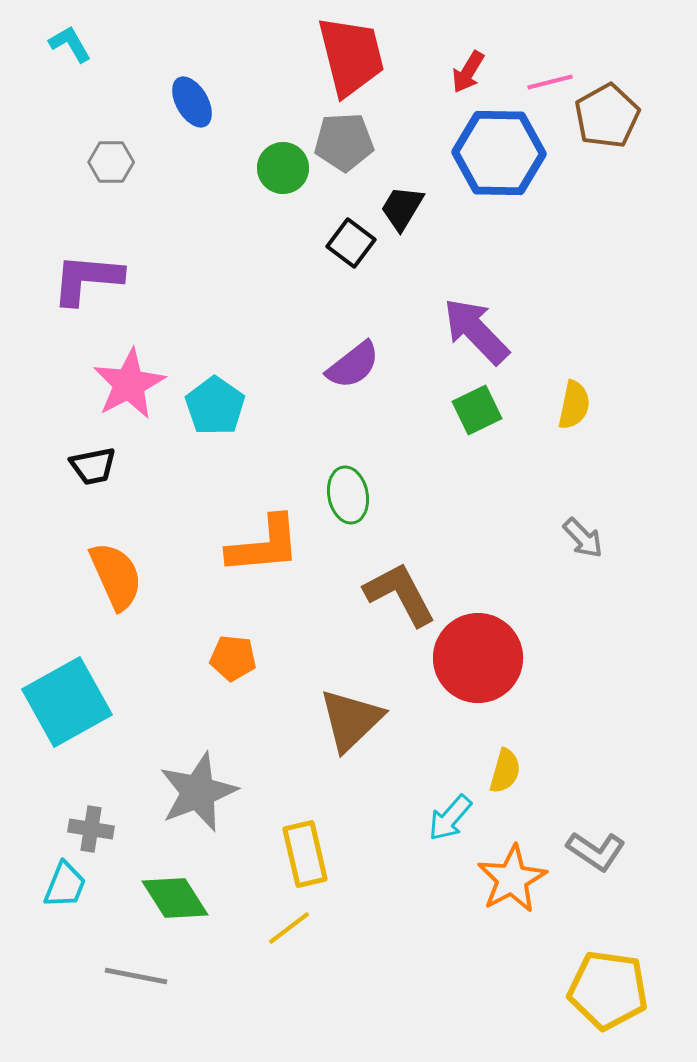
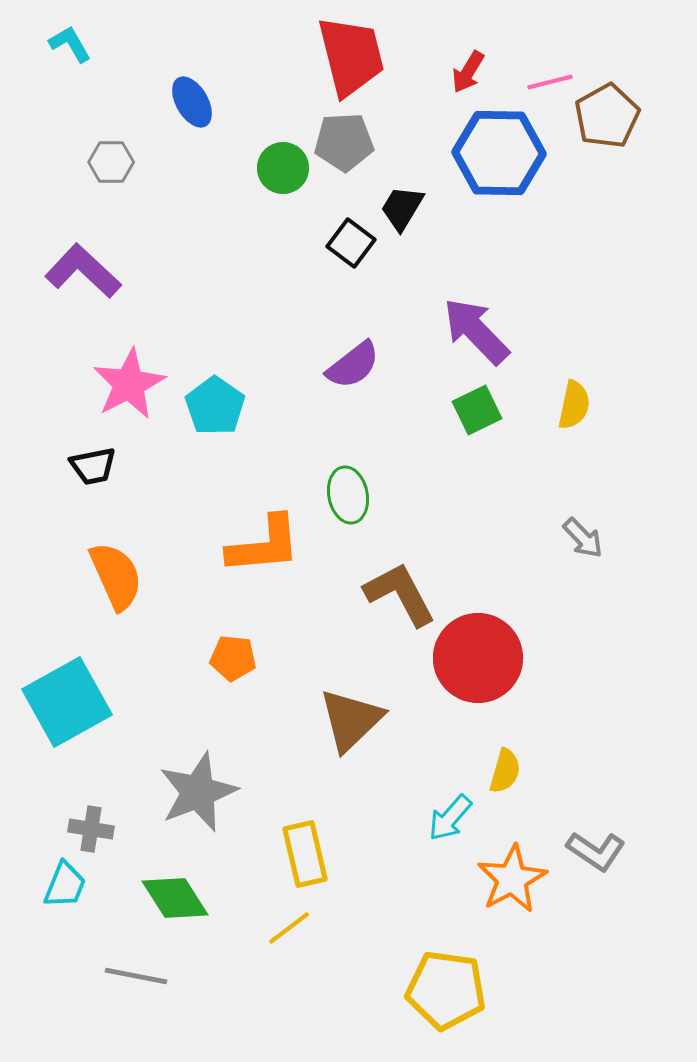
purple L-shape at (87, 279): moved 4 px left, 8 px up; rotated 38 degrees clockwise
yellow pentagon at (608, 990): moved 162 px left
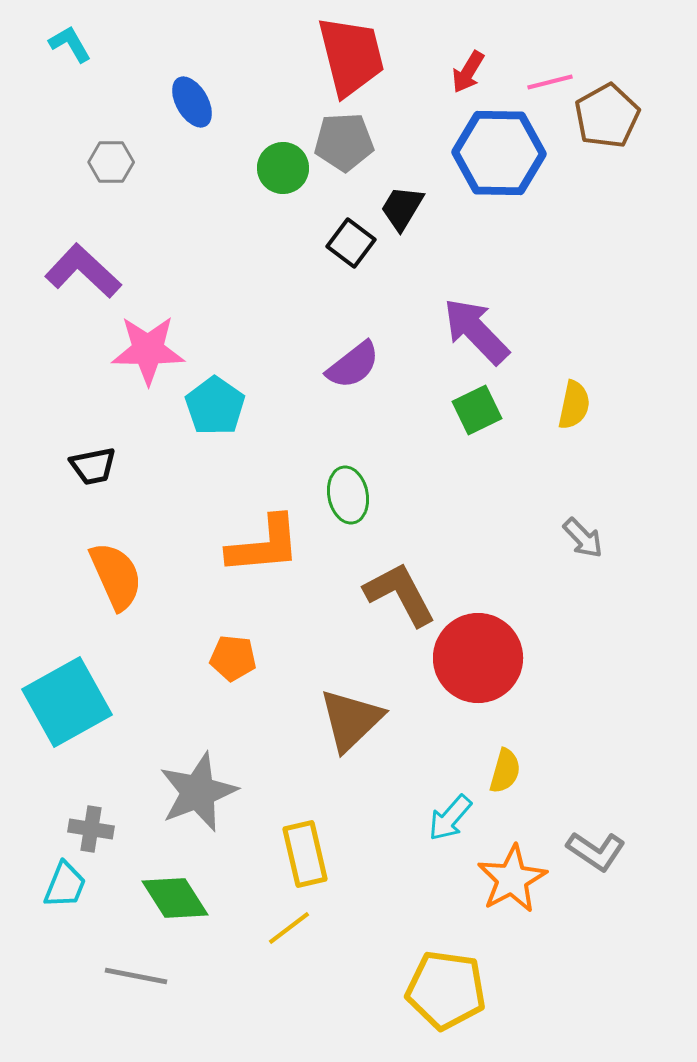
pink star at (129, 384): moved 19 px right, 34 px up; rotated 28 degrees clockwise
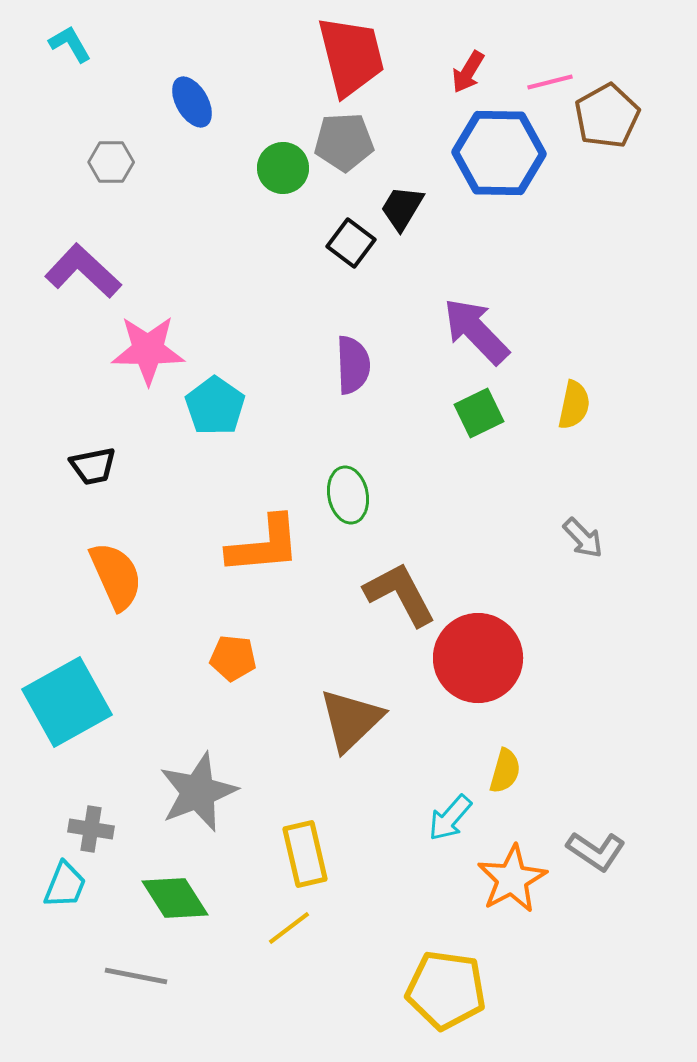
purple semicircle at (353, 365): rotated 54 degrees counterclockwise
green square at (477, 410): moved 2 px right, 3 px down
